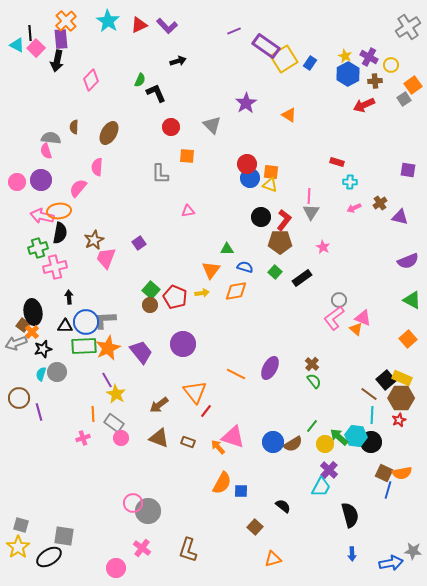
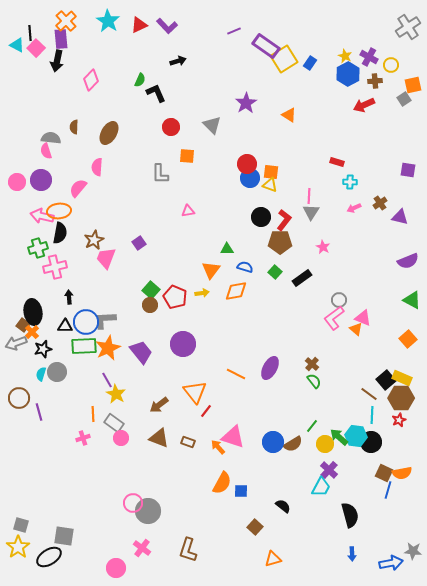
orange square at (413, 85): rotated 24 degrees clockwise
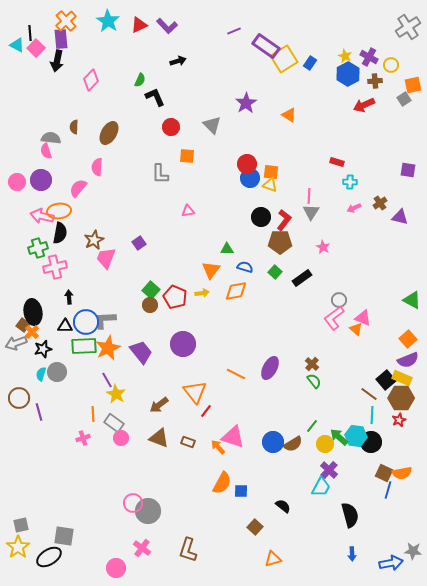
black L-shape at (156, 93): moved 1 px left, 4 px down
purple semicircle at (408, 261): moved 99 px down
gray square at (21, 525): rotated 28 degrees counterclockwise
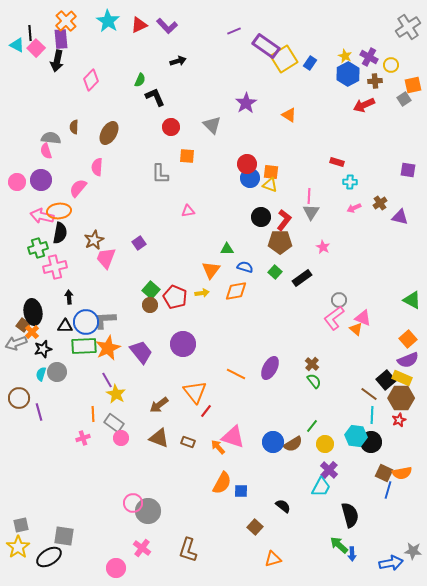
green arrow at (339, 437): moved 108 px down
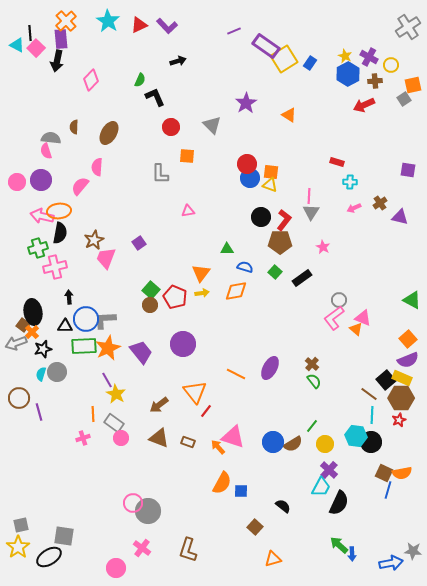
pink semicircle at (78, 188): moved 2 px right, 2 px up
orange triangle at (211, 270): moved 10 px left, 3 px down
blue circle at (86, 322): moved 3 px up
black semicircle at (350, 515): moved 11 px left, 12 px up; rotated 40 degrees clockwise
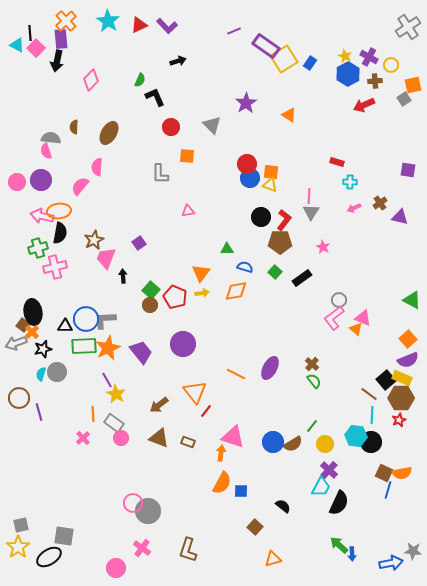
black arrow at (69, 297): moved 54 px right, 21 px up
pink cross at (83, 438): rotated 24 degrees counterclockwise
orange arrow at (218, 447): moved 3 px right, 6 px down; rotated 49 degrees clockwise
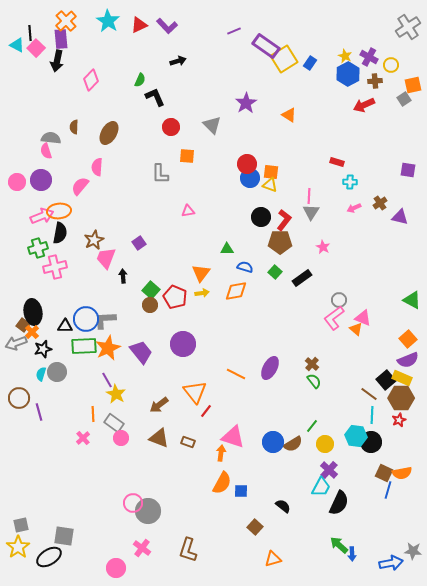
pink arrow at (42, 216): rotated 145 degrees clockwise
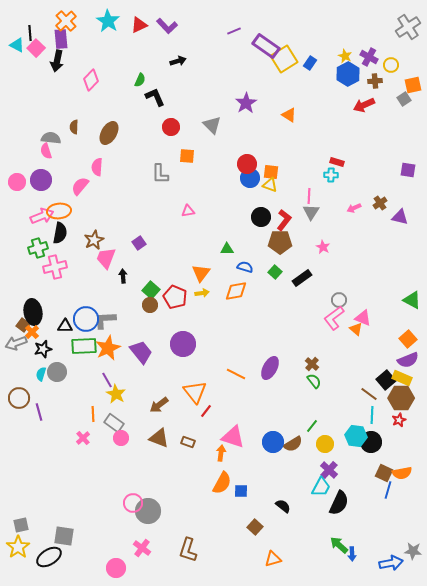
cyan cross at (350, 182): moved 19 px left, 7 px up
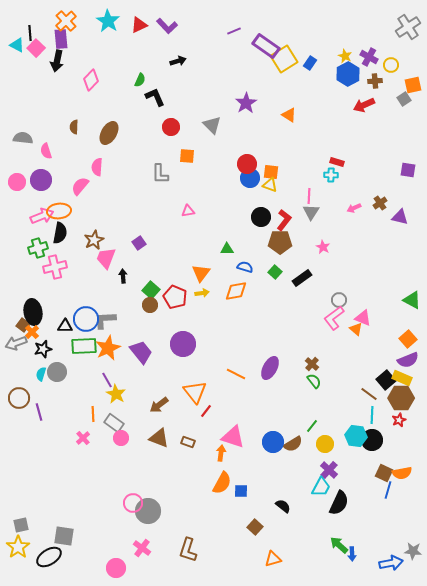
gray semicircle at (51, 138): moved 28 px left
black circle at (371, 442): moved 1 px right, 2 px up
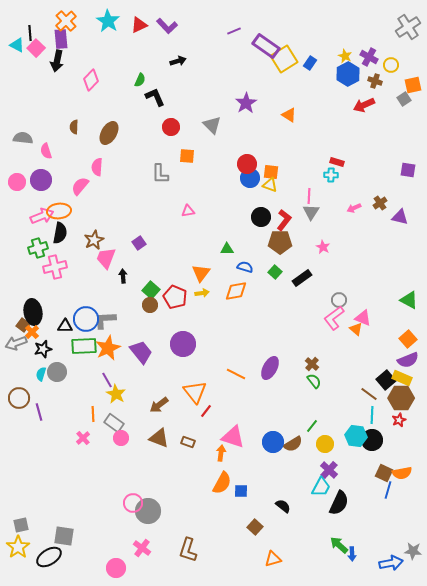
brown cross at (375, 81): rotated 24 degrees clockwise
green triangle at (412, 300): moved 3 px left
